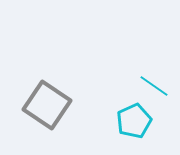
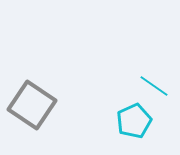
gray square: moved 15 px left
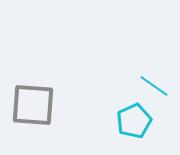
gray square: moved 1 px right; rotated 30 degrees counterclockwise
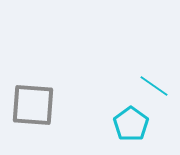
cyan pentagon: moved 3 px left, 3 px down; rotated 12 degrees counterclockwise
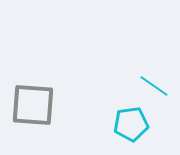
cyan pentagon: rotated 28 degrees clockwise
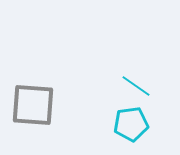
cyan line: moved 18 px left
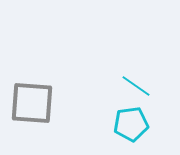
gray square: moved 1 px left, 2 px up
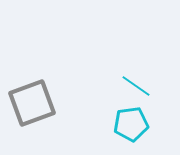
gray square: rotated 24 degrees counterclockwise
